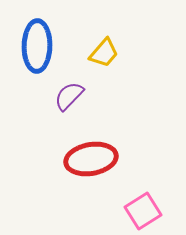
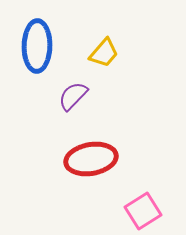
purple semicircle: moved 4 px right
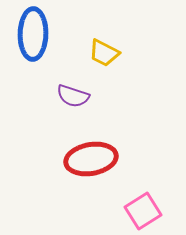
blue ellipse: moved 4 px left, 12 px up
yellow trapezoid: rotated 76 degrees clockwise
purple semicircle: rotated 116 degrees counterclockwise
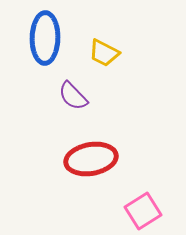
blue ellipse: moved 12 px right, 4 px down
purple semicircle: rotated 28 degrees clockwise
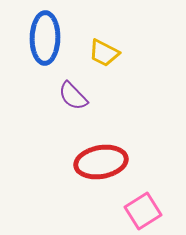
red ellipse: moved 10 px right, 3 px down
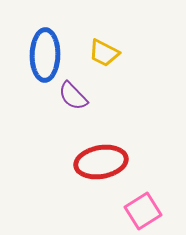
blue ellipse: moved 17 px down
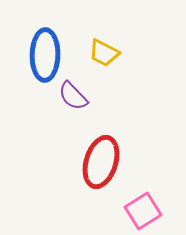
red ellipse: rotated 63 degrees counterclockwise
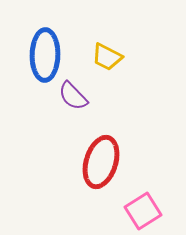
yellow trapezoid: moved 3 px right, 4 px down
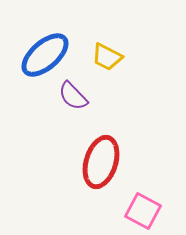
blue ellipse: rotated 48 degrees clockwise
pink square: rotated 30 degrees counterclockwise
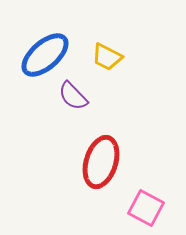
pink square: moved 3 px right, 3 px up
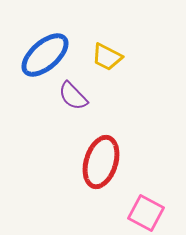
pink square: moved 5 px down
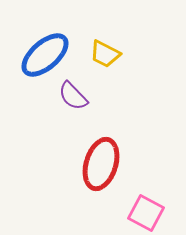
yellow trapezoid: moved 2 px left, 3 px up
red ellipse: moved 2 px down
